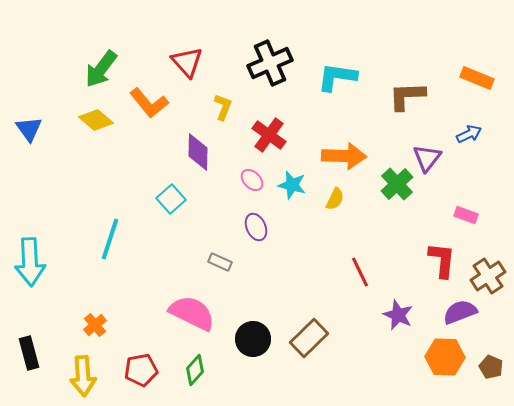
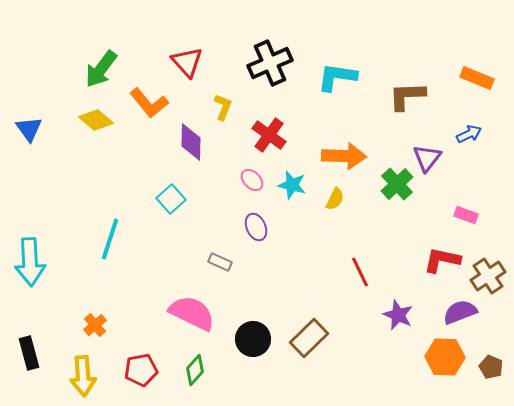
purple diamond: moved 7 px left, 10 px up
red L-shape: rotated 84 degrees counterclockwise
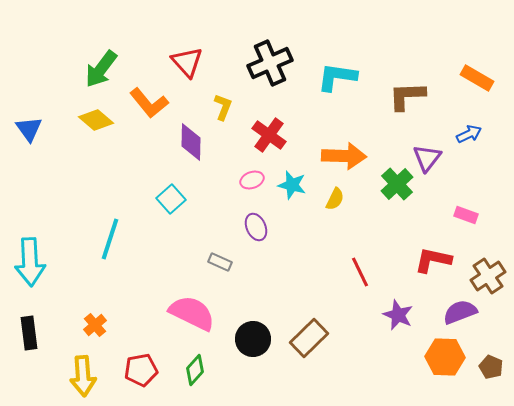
orange rectangle: rotated 8 degrees clockwise
pink ellipse: rotated 65 degrees counterclockwise
red L-shape: moved 9 px left
black rectangle: moved 20 px up; rotated 8 degrees clockwise
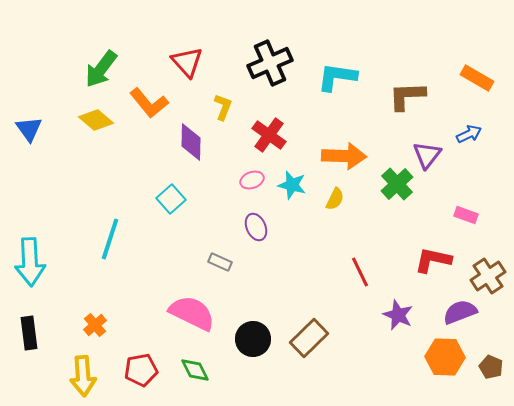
purple triangle: moved 3 px up
green diamond: rotated 68 degrees counterclockwise
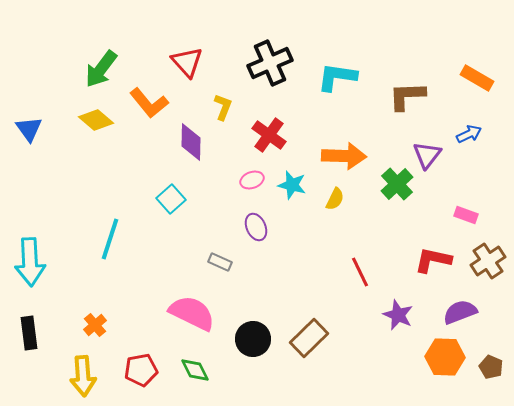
brown cross: moved 15 px up
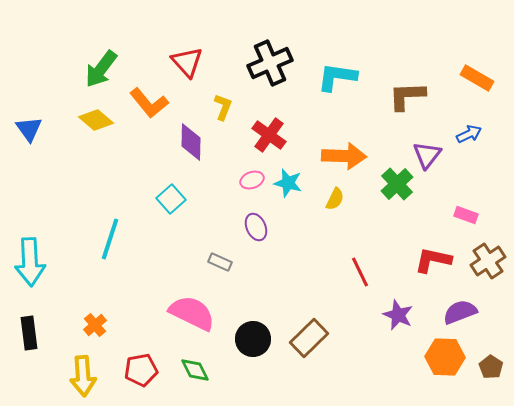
cyan star: moved 4 px left, 2 px up
brown pentagon: rotated 10 degrees clockwise
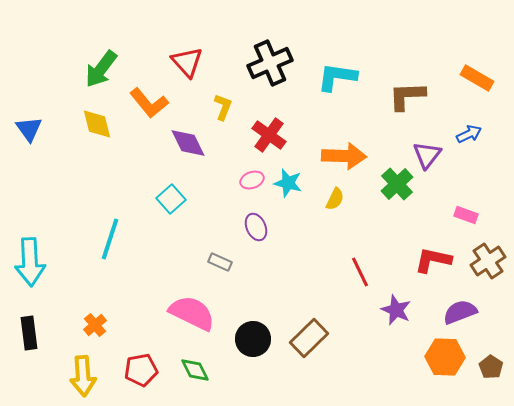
yellow diamond: moved 1 px right, 4 px down; rotated 36 degrees clockwise
purple diamond: moved 3 px left, 1 px down; rotated 27 degrees counterclockwise
purple star: moved 2 px left, 5 px up
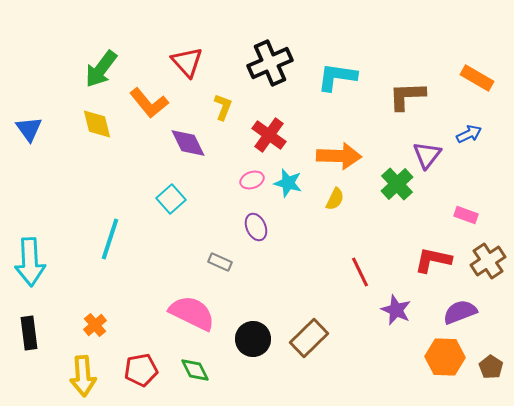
orange arrow: moved 5 px left
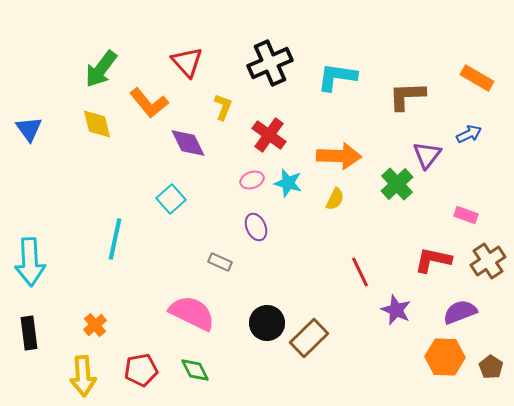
cyan line: moved 5 px right; rotated 6 degrees counterclockwise
black circle: moved 14 px right, 16 px up
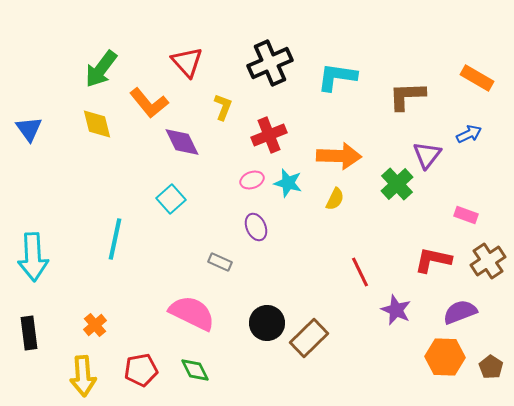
red cross: rotated 32 degrees clockwise
purple diamond: moved 6 px left, 1 px up
cyan arrow: moved 3 px right, 5 px up
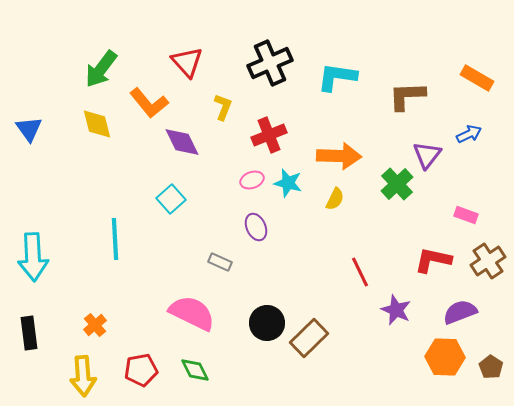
cyan line: rotated 15 degrees counterclockwise
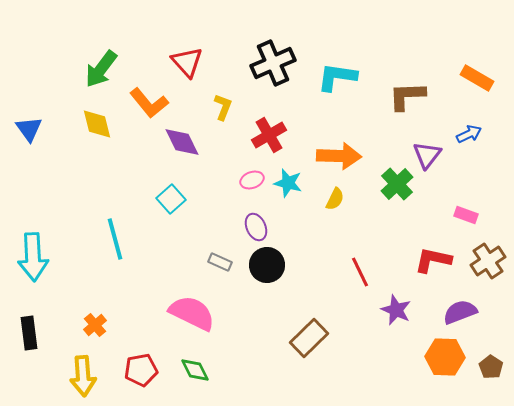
black cross: moved 3 px right
red cross: rotated 8 degrees counterclockwise
cyan line: rotated 12 degrees counterclockwise
black circle: moved 58 px up
